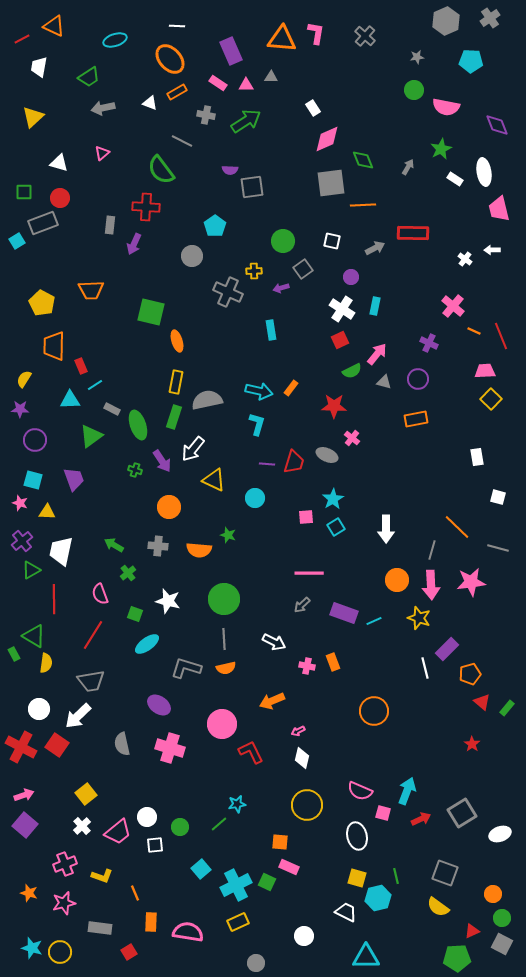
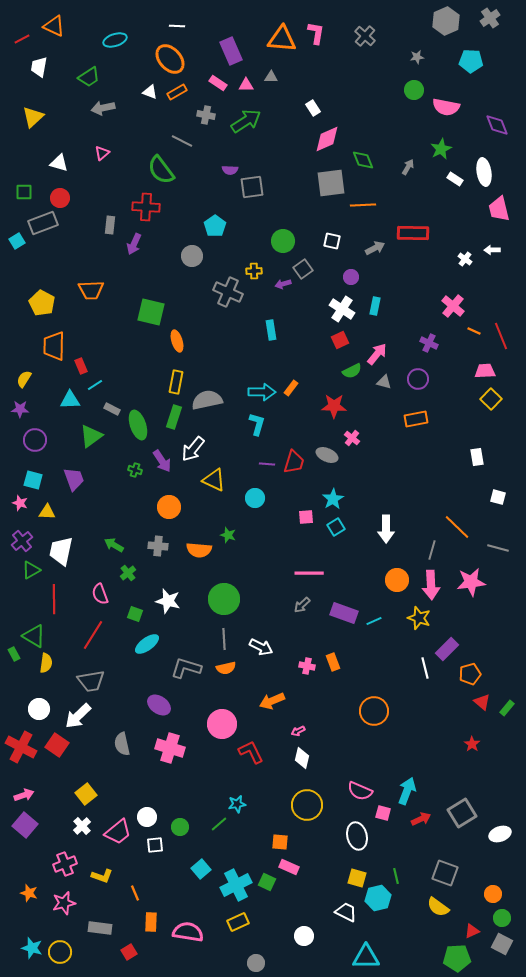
white triangle at (150, 103): moved 11 px up
purple arrow at (281, 288): moved 2 px right, 4 px up
cyan arrow at (259, 391): moved 3 px right, 1 px down; rotated 12 degrees counterclockwise
white arrow at (274, 642): moved 13 px left, 5 px down
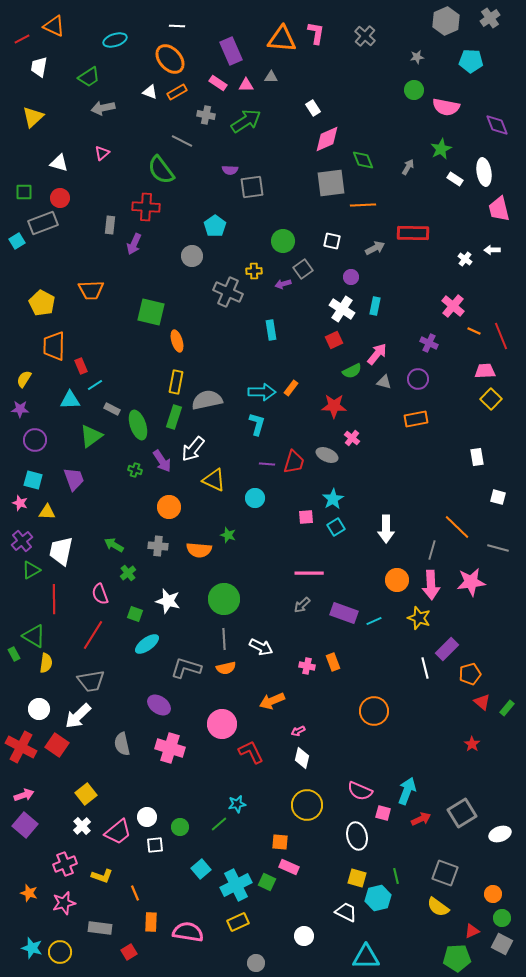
red square at (340, 340): moved 6 px left
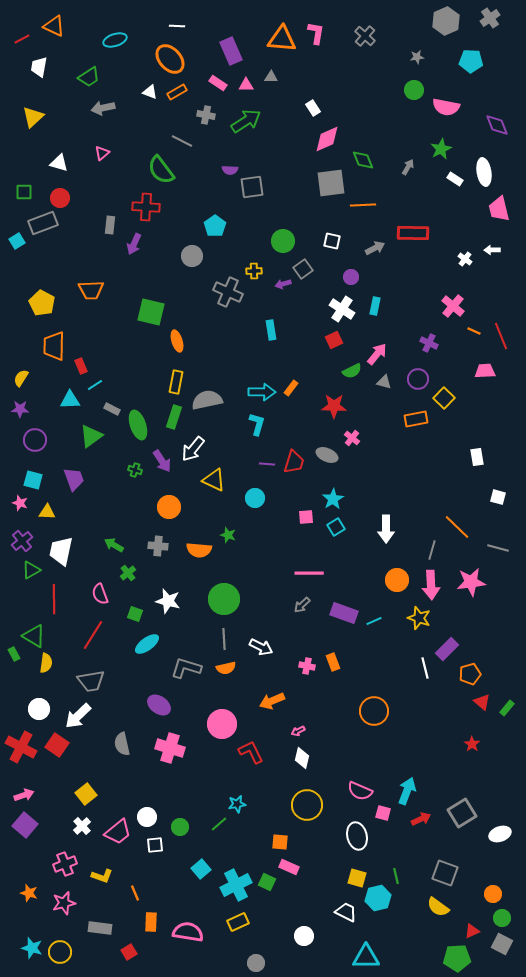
yellow semicircle at (24, 379): moved 3 px left, 1 px up
yellow square at (491, 399): moved 47 px left, 1 px up
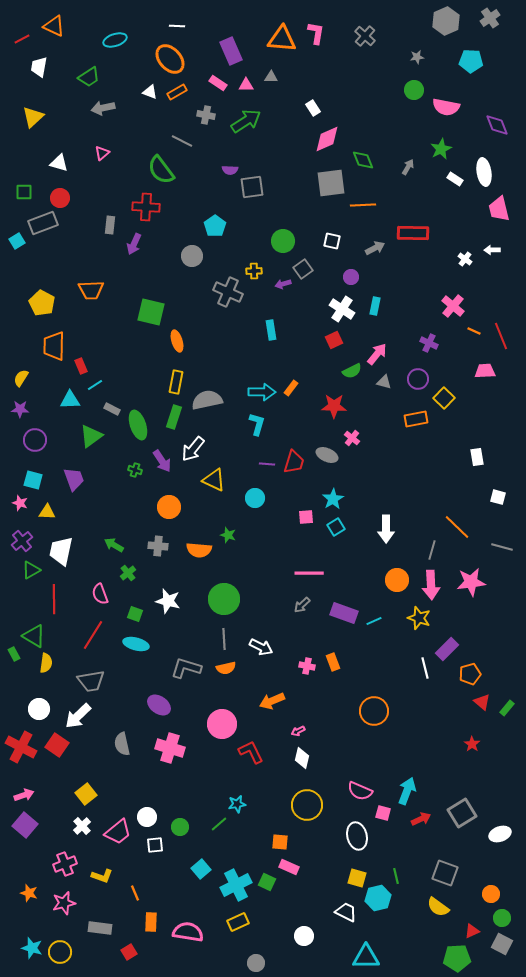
gray line at (498, 548): moved 4 px right, 1 px up
cyan ellipse at (147, 644): moved 11 px left; rotated 50 degrees clockwise
orange circle at (493, 894): moved 2 px left
